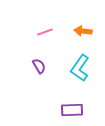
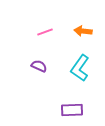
purple semicircle: rotated 35 degrees counterclockwise
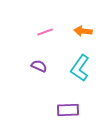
purple rectangle: moved 4 px left
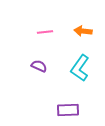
pink line: rotated 14 degrees clockwise
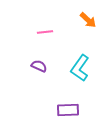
orange arrow: moved 5 px right, 11 px up; rotated 144 degrees counterclockwise
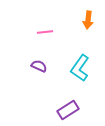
orange arrow: rotated 54 degrees clockwise
purple rectangle: rotated 30 degrees counterclockwise
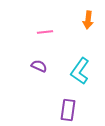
cyan L-shape: moved 3 px down
purple rectangle: rotated 50 degrees counterclockwise
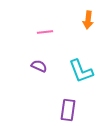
cyan L-shape: moved 1 px right; rotated 56 degrees counterclockwise
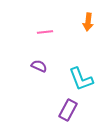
orange arrow: moved 2 px down
cyan L-shape: moved 8 px down
purple rectangle: rotated 20 degrees clockwise
